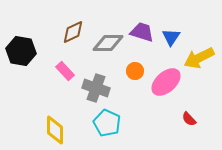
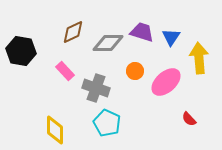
yellow arrow: rotated 112 degrees clockwise
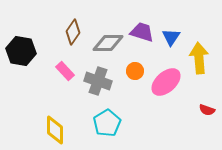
brown diamond: rotated 30 degrees counterclockwise
gray cross: moved 2 px right, 7 px up
red semicircle: moved 18 px right, 9 px up; rotated 28 degrees counterclockwise
cyan pentagon: rotated 16 degrees clockwise
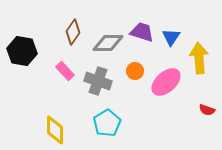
black hexagon: moved 1 px right
